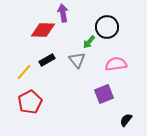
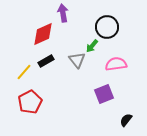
red diamond: moved 4 px down; rotated 25 degrees counterclockwise
green arrow: moved 3 px right, 4 px down
black rectangle: moved 1 px left, 1 px down
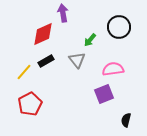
black circle: moved 12 px right
green arrow: moved 2 px left, 6 px up
pink semicircle: moved 3 px left, 5 px down
red pentagon: moved 2 px down
black semicircle: rotated 24 degrees counterclockwise
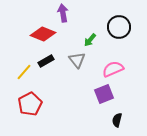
red diamond: rotated 45 degrees clockwise
pink semicircle: rotated 15 degrees counterclockwise
black semicircle: moved 9 px left
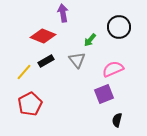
red diamond: moved 2 px down
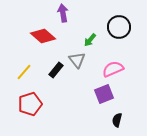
red diamond: rotated 20 degrees clockwise
black rectangle: moved 10 px right, 9 px down; rotated 21 degrees counterclockwise
red pentagon: rotated 10 degrees clockwise
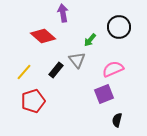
red pentagon: moved 3 px right, 3 px up
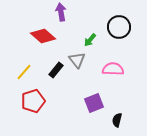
purple arrow: moved 2 px left, 1 px up
pink semicircle: rotated 25 degrees clockwise
purple square: moved 10 px left, 9 px down
